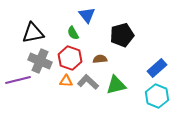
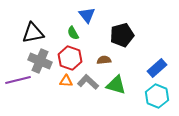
brown semicircle: moved 4 px right, 1 px down
green triangle: rotated 30 degrees clockwise
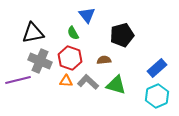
cyan hexagon: rotated 15 degrees clockwise
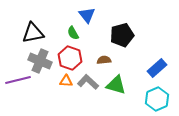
cyan hexagon: moved 3 px down
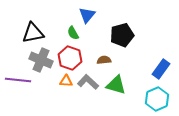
blue triangle: rotated 18 degrees clockwise
gray cross: moved 1 px right, 1 px up
blue rectangle: moved 4 px right, 1 px down; rotated 12 degrees counterclockwise
purple line: rotated 20 degrees clockwise
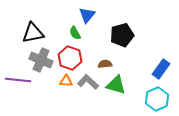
green semicircle: moved 2 px right
brown semicircle: moved 1 px right, 4 px down
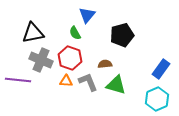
gray L-shape: rotated 25 degrees clockwise
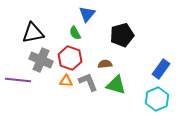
blue triangle: moved 1 px up
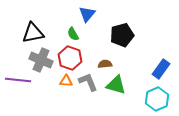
green semicircle: moved 2 px left, 1 px down
